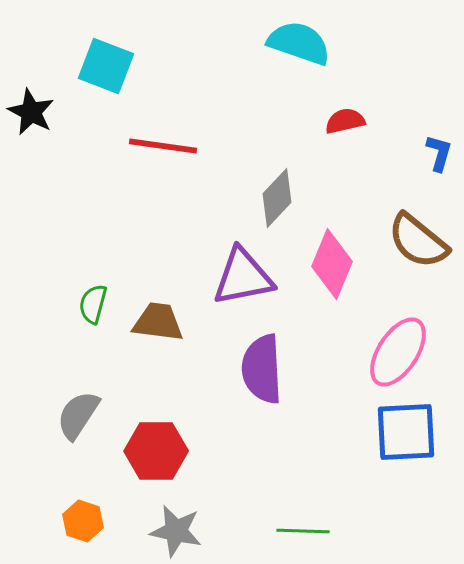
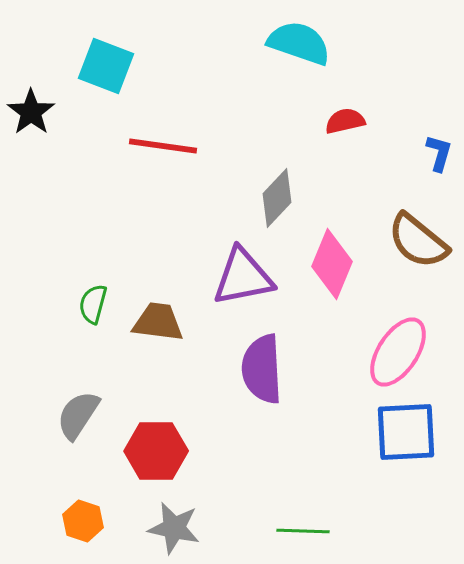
black star: rotated 9 degrees clockwise
gray star: moved 2 px left, 3 px up
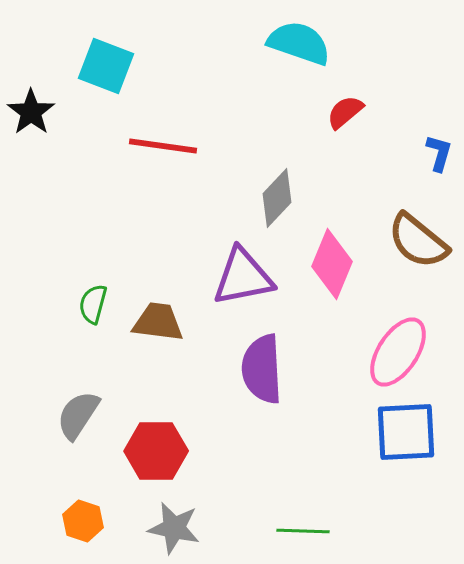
red semicircle: moved 9 px up; rotated 27 degrees counterclockwise
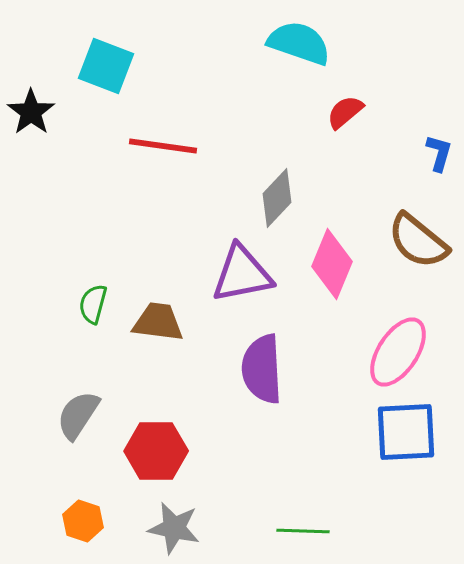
purple triangle: moved 1 px left, 3 px up
